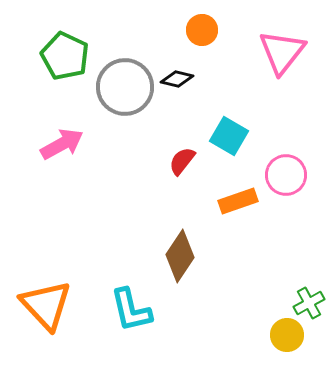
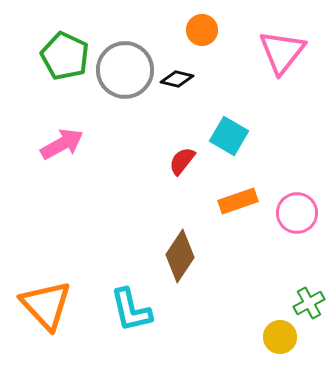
gray circle: moved 17 px up
pink circle: moved 11 px right, 38 px down
yellow circle: moved 7 px left, 2 px down
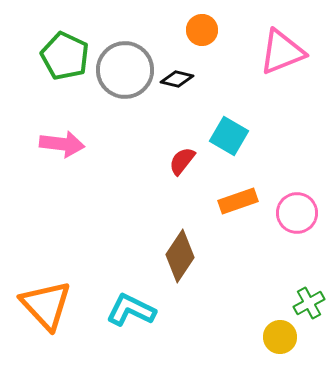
pink triangle: rotated 30 degrees clockwise
pink arrow: rotated 36 degrees clockwise
cyan L-shape: rotated 129 degrees clockwise
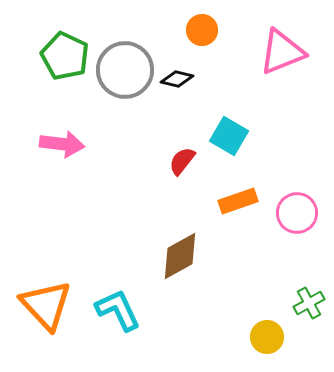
brown diamond: rotated 27 degrees clockwise
cyan L-shape: moved 13 px left; rotated 39 degrees clockwise
yellow circle: moved 13 px left
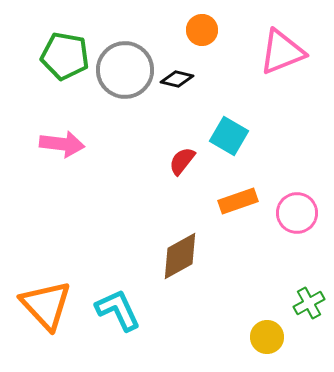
green pentagon: rotated 15 degrees counterclockwise
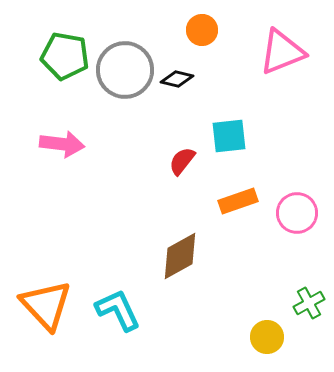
cyan square: rotated 36 degrees counterclockwise
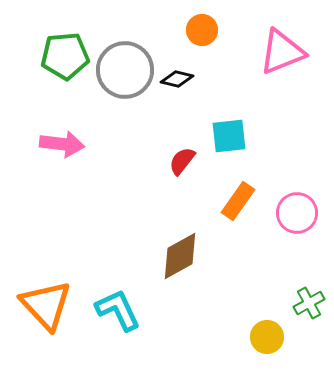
green pentagon: rotated 15 degrees counterclockwise
orange rectangle: rotated 36 degrees counterclockwise
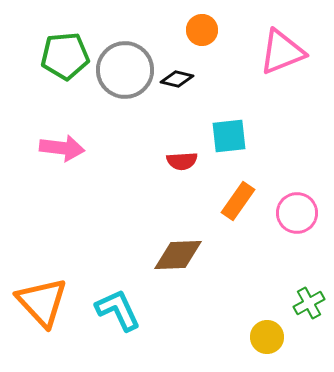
pink arrow: moved 4 px down
red semicircle: rotated 132 degrees counterclockwise
brown diamond: moved 2 px left, 1 px up; rotated 27 degrees clockwise
orange triangle: moved 4 px left, 3 px up
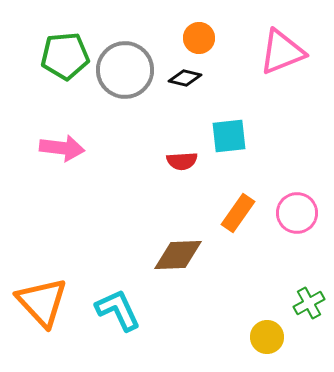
orange circle: moved 3 px left, 8 px down
black diamond: moved 8 px right, 1 px up
orange rectangle: moved 12 px down
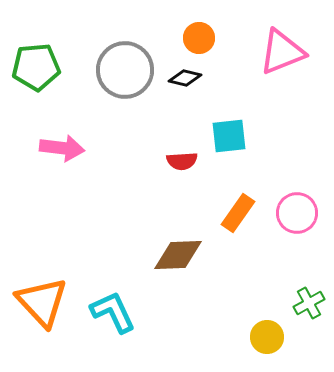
green pentagon: moved 29 px left, 11 px down
cyan L-shape: moved 5 px left, 2 px down
